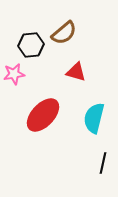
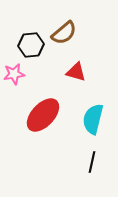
cyan semicircle: moved 1 px left, 1 px down
black line: moved 11 px left, 1 px up
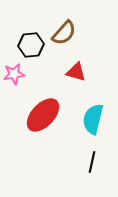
brown semicircle: rotated 8 degrees counterclockwise
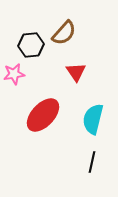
red triangle: rotated 40 degrees clockwise
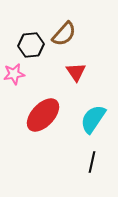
brown semicircle: moved 1 px down
cyan semicircle: rotated 20 degrees clockwise
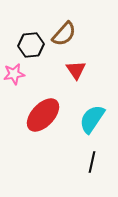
red triangle: moved 2 px up
cyan semicircle: moved 1 px left
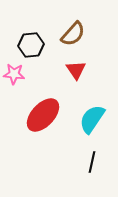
brown semicircle: moved 9 px right
pink star: rotated 15 degrees clockwise
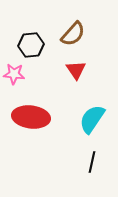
red ellipse: moved 12 px left, 2 px down; rotated 54 degrees clockwise
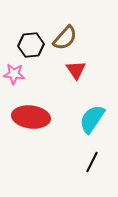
brown semicircle: moved 8 px left, 4 px down
black line: rotated 15 degrees clockwise
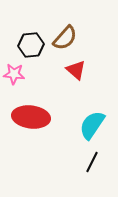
red triangle: rotated 15 degrees counterclockwise
cyan semicircle: moved 6 px down
